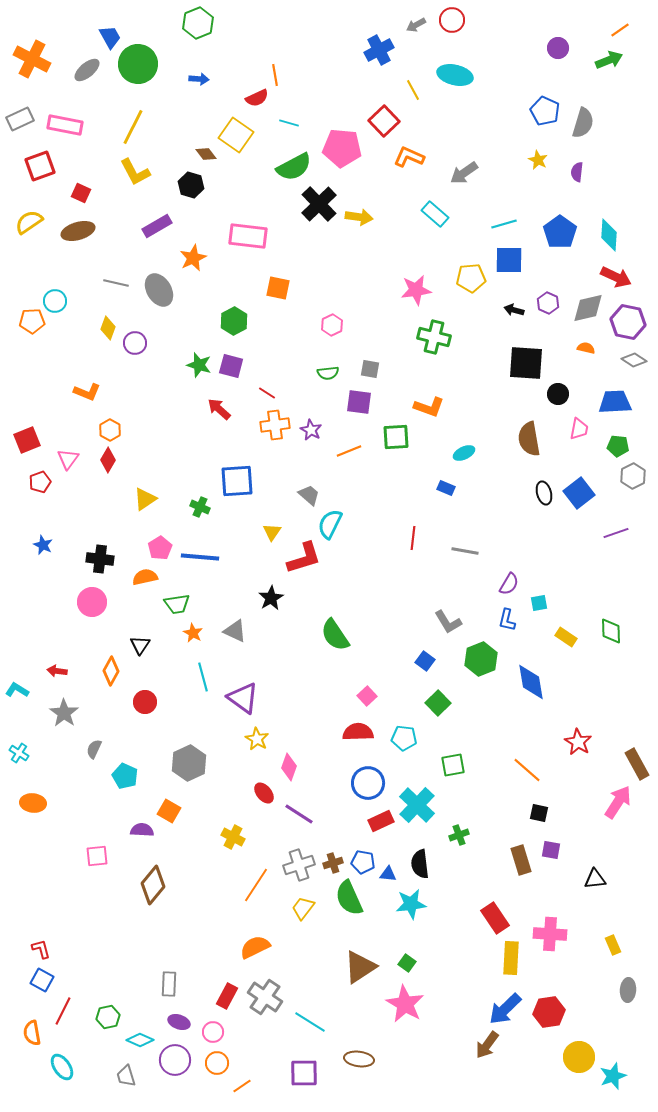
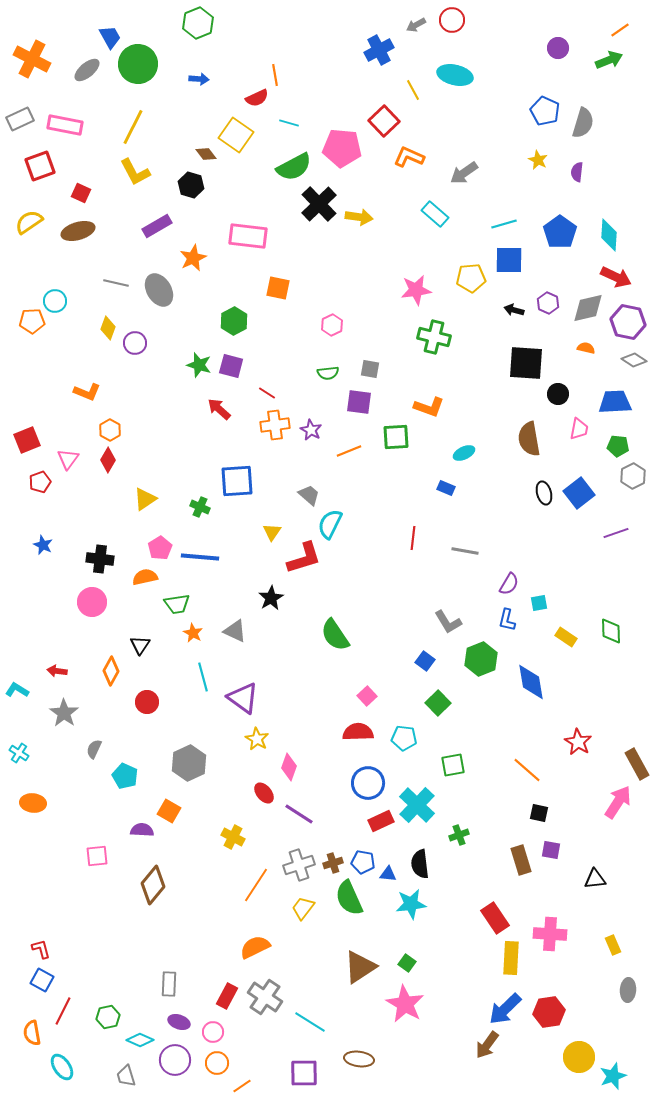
red circle at (145, 702): moved 2 px right
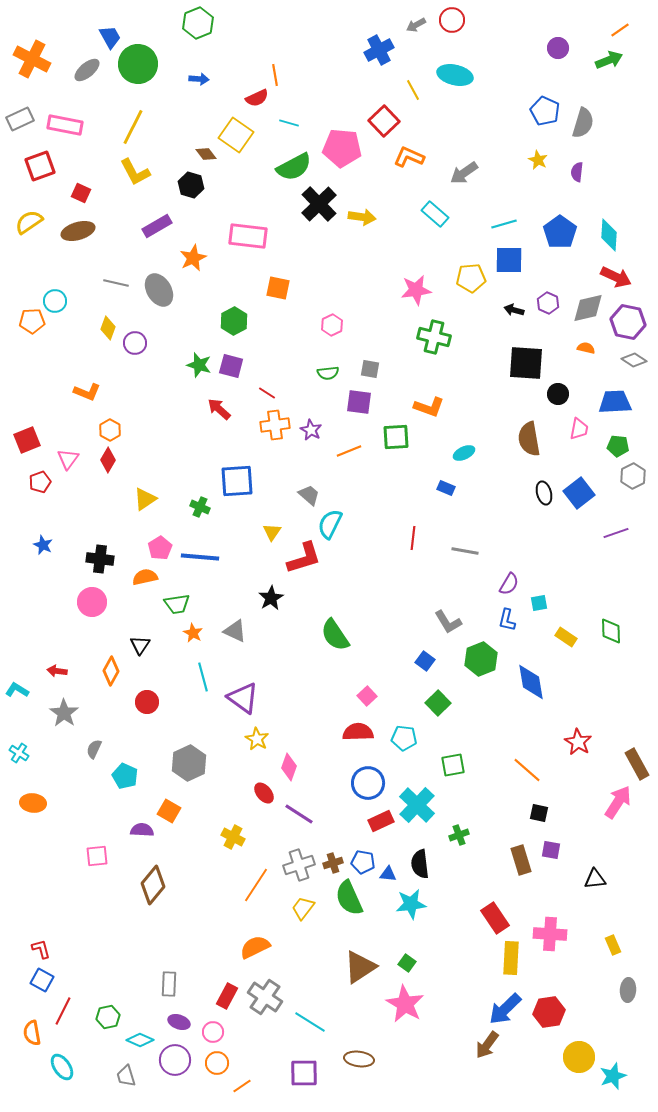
yellow arrow at (359, 217): moved 3 px right
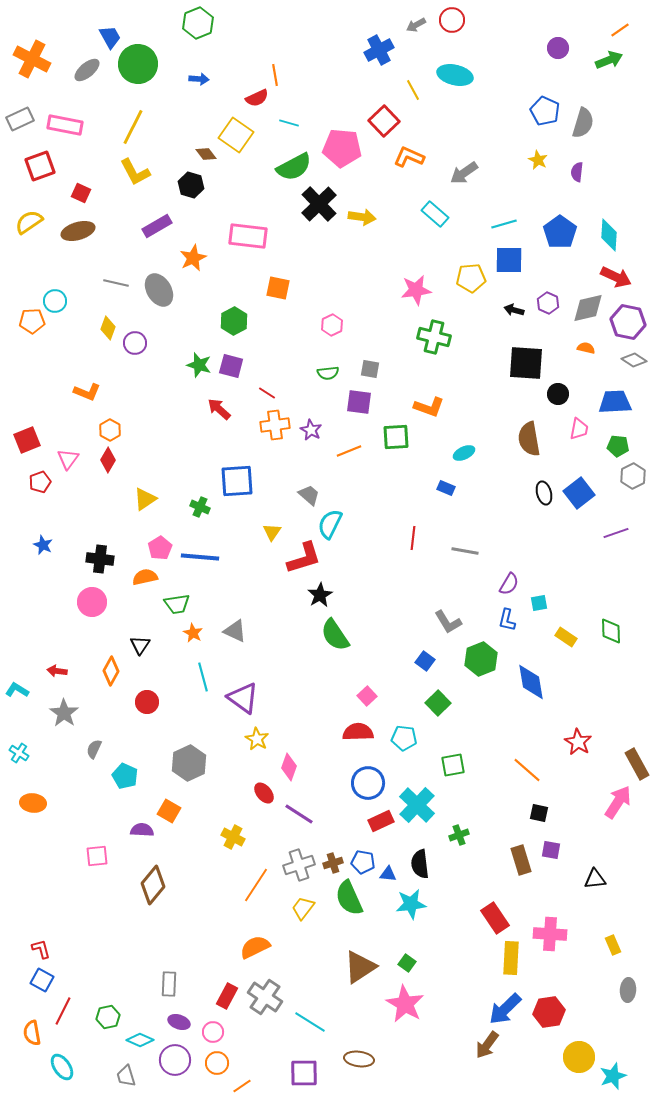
black star at (271, 598): moved 49 px right, 3 px up
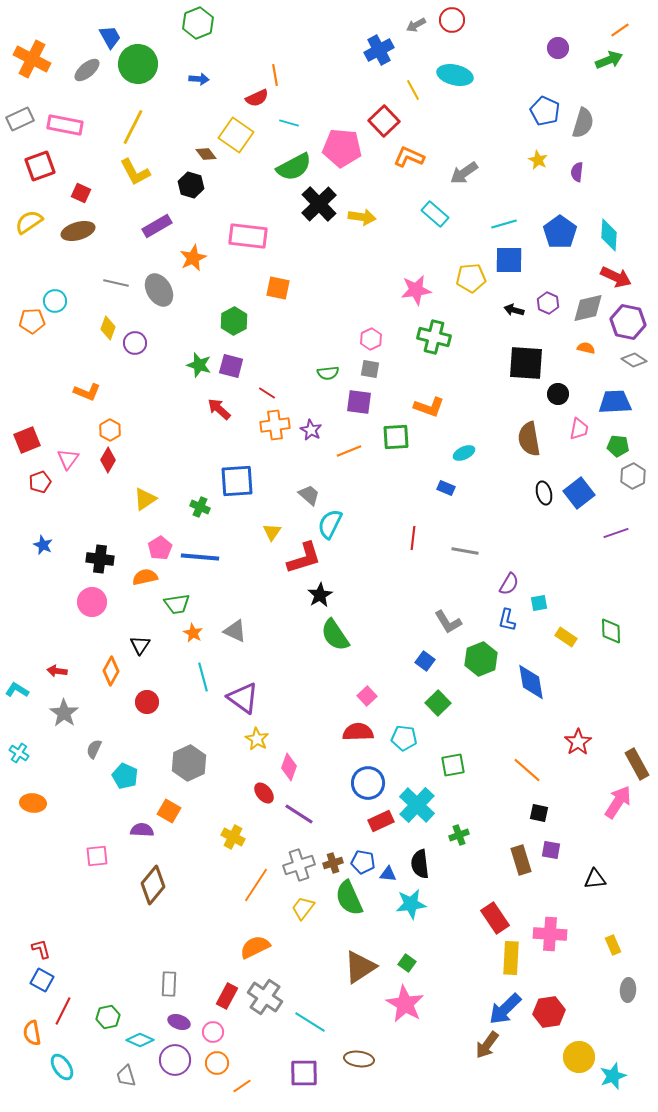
pink hexagon at (332, 325): moved 39 px right, 14 px down
red star at (578, 742): rotated 8 degrees clockwise
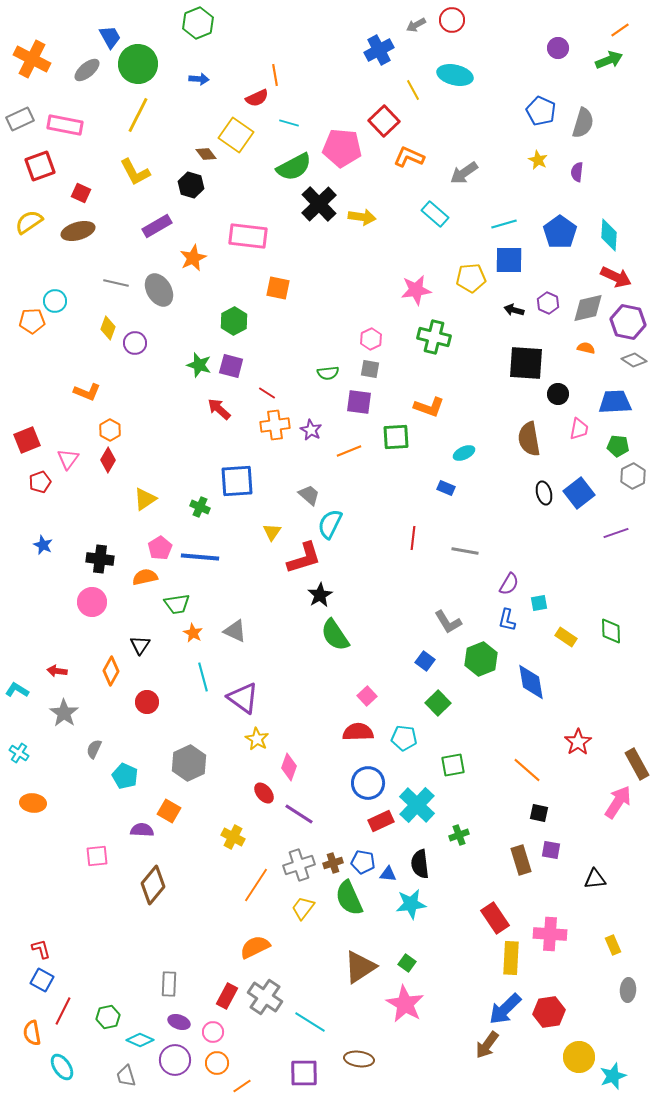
blue pentagon at (545, 111): moved 4 px left
yellow line at (133, 127): moved 5 px right, 12 px up
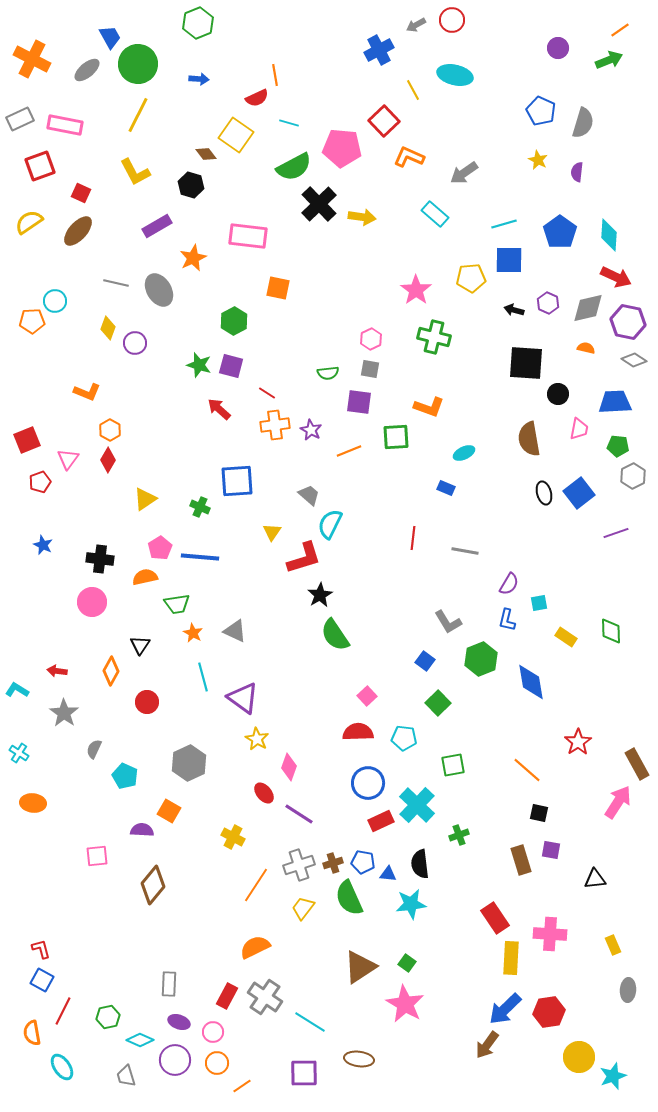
brown ellipse at (78, 231): rotated 32 degrees counterclockwise
pink star at (416, 290): rotated 28 degrees counterclockwise
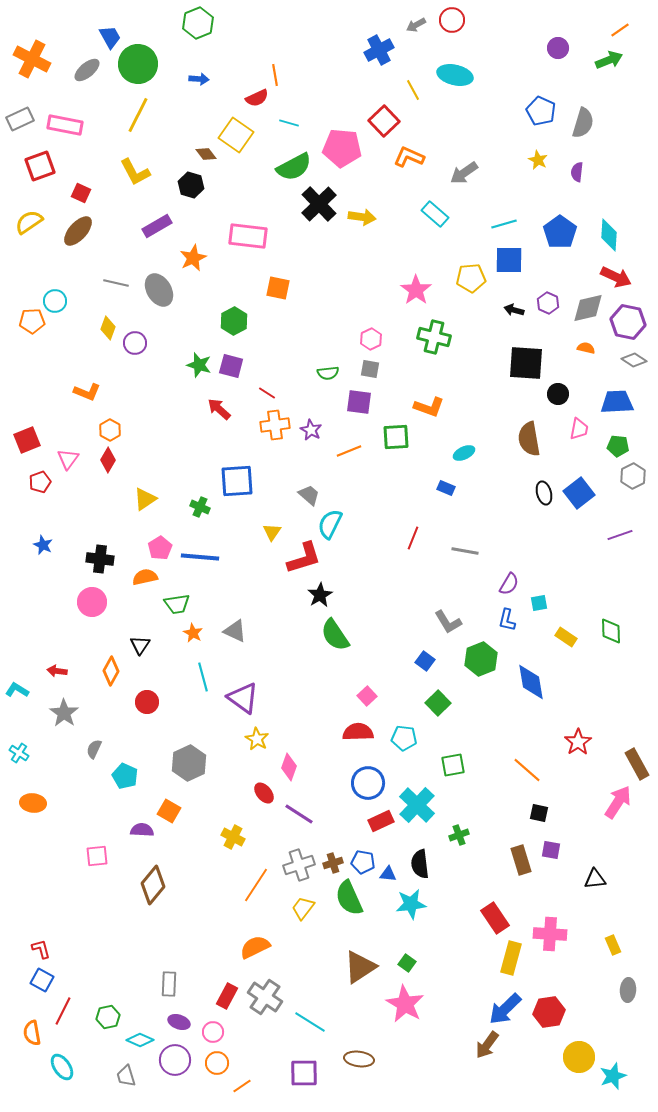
blue trapezoid at (615, 402): moved 2 px right
purple line at (616, 533): moved 4 px right, 2 px down
red line at (413, 538): rotated 15 degrees clockwise
yellow rectangle at (511, 958): rotated 12 degrees clockwise
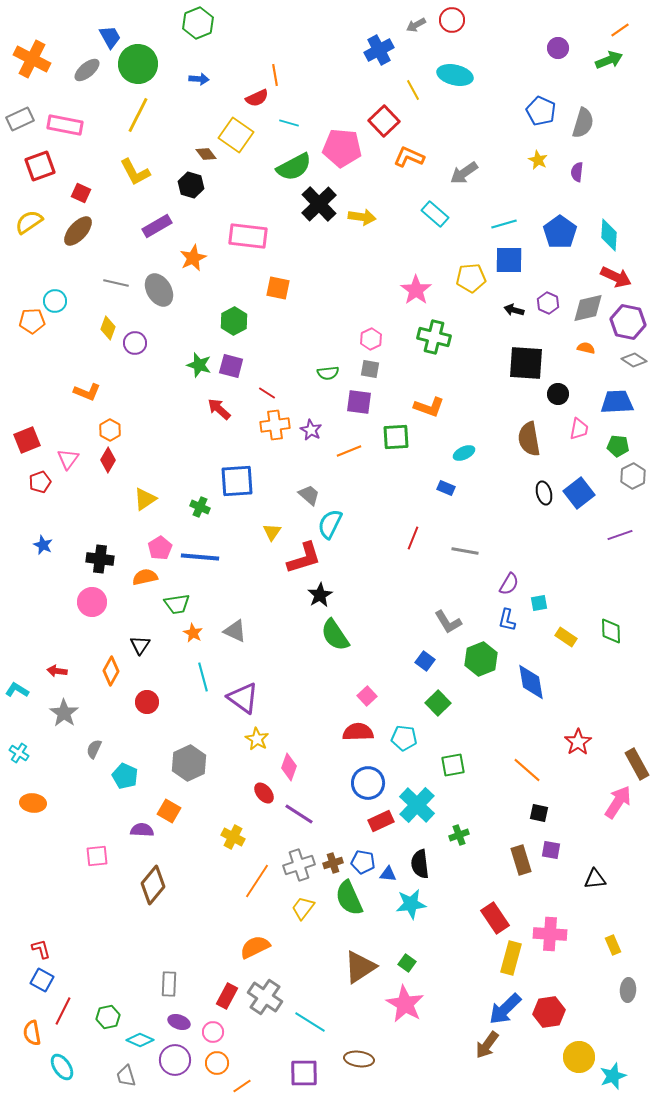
orange line at (256, 885): moved 1 px right, 4 px up
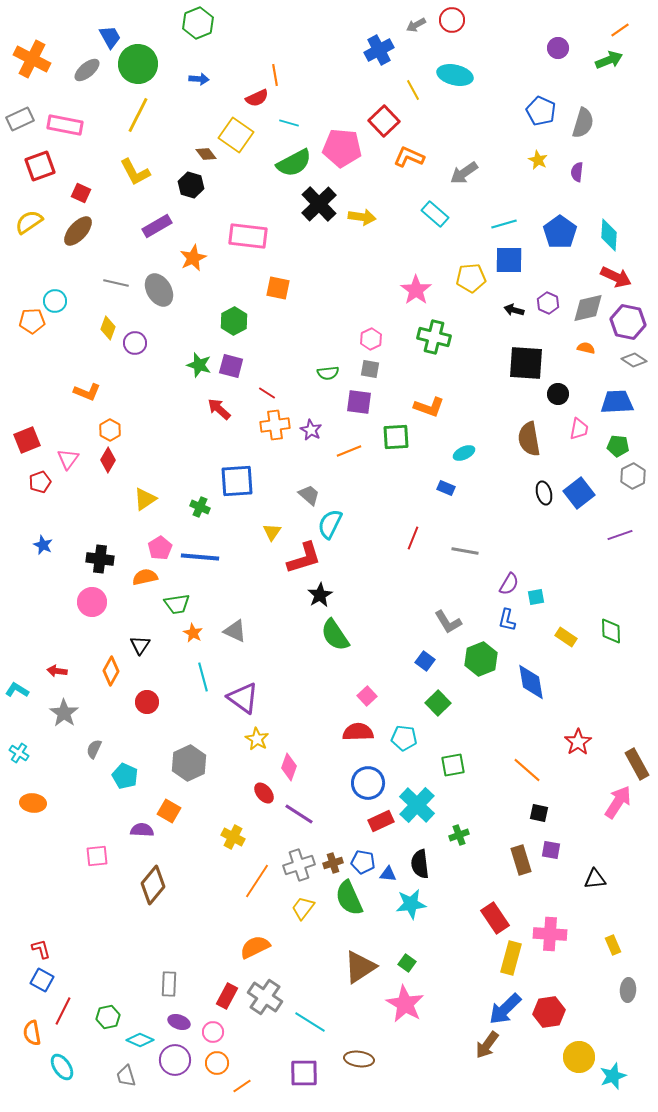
green semicircle at (294, 167): moved 4 px up
cyan square at (539, 603): moved 3 px left, 6 px up
